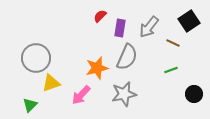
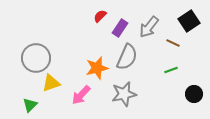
purple rectangle: rotated 24 degrees clockwise
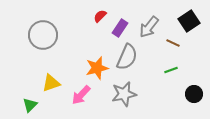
gray circle: moved 7 px right, 23 px up
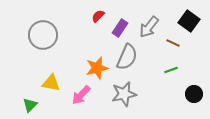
red semicircle: moved 2 px left
black square: rotated 20 degrees counterclockwise
yellow triangle: rotated 30 degrees clockwise
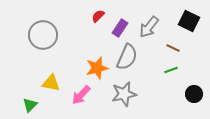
black square: rotated 10 degrees counterclockwise
brown line: moved 5 px down
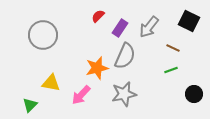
gray semicircle: moved 2 px left, 1 px up
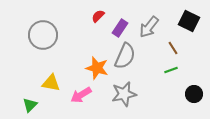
brown line: rotated 32 degrees clockwise
orange star: rotated 30 degrees clockwise
pink arrow: rotated 15 degrees clockwise
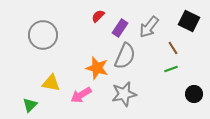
green line: moved 1 px up
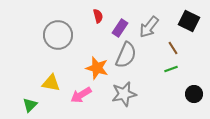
red semicircle: rotated 120 degrees clockwise
gray circle: moved 15 px right
gray semicircle: moved 1 px right, 1 px up
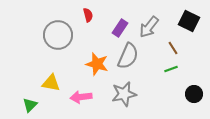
red semicircle: moved 10 px left, 1 px up
gray semicircle: moved 2 px right, 1 px down
orange star: moved 4 px up
pink arrow: moved 2 px down; rotated 25 degrees clockwise
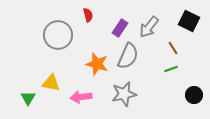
black circle: moved 1 px down
green triangle: moved 2 px left, 7 px up; rotated 14 degrees counterclockwise
